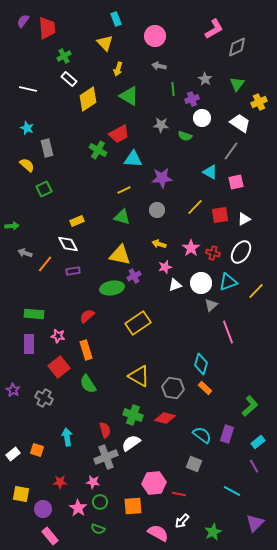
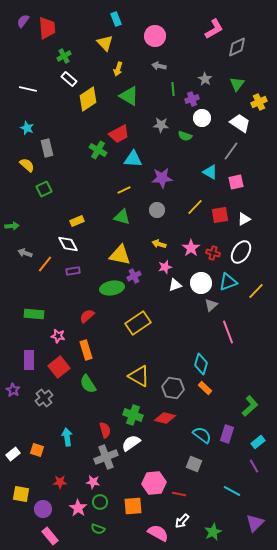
purple rectangle at (29, 344): moved 16 px down
gray cross at (44, 398): rotated 24 degrees clockwise
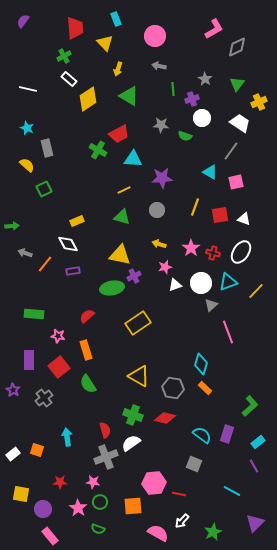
red trapezoid at (47, 28): moved 28 px right
yellow line at (195, 207): rotated 24 degrees counterclockwise
white triangle at (244, 219): rotated 48 degrees clockwise
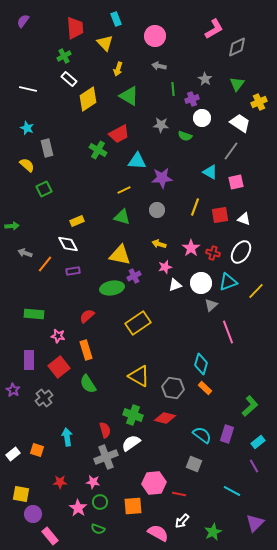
cyan triangle at (133, 159): moved 4 px right, 2 px down
purple circle at (43, 509): moved 10 px left, 5 px down
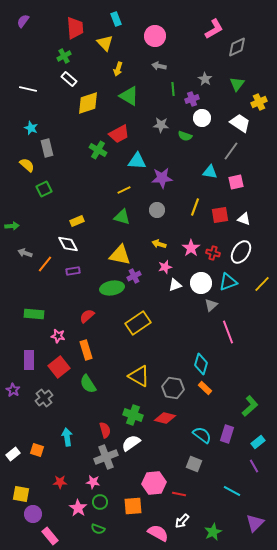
yellow diamond at (88, 99): moved 4 px down; rotated 15 degrees clockwise
cyan star at (27, 128): moved 4 px right
cyan triangle at (210, 172): rotated 21 degrees counterclockwise
yellow line at (256, 291): moved 6 px right, 7 px up
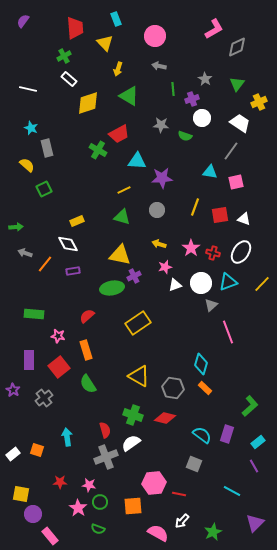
green arrow at (12, 226): moved 4 px right, 1 px down
pink star at (93, 482): moved 4 px left, 3 px down
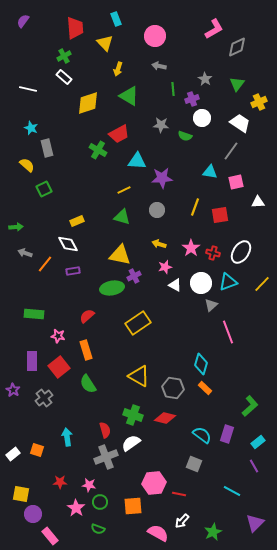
white rectangle at (69, 79): moved 5 px left, 2 px up
white triangle at (244, 219): moved 14 px right, 17 px up; rotated 24 degrees counterclockwise
white triangle at (175, 285): rotated 48 degrees clockwise
purple rectangle at (29, 360): moved 3 px right, 1 px down
pink star at (78, 508): moved 2 px left
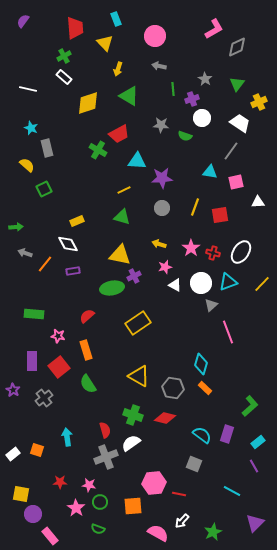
gray circle at (157, 210): moved 5 px right, 2 px up
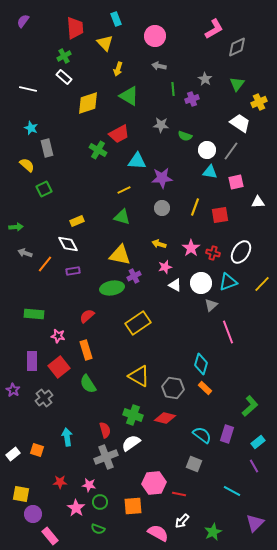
white circle at (202, 118): moved 5 px right, 32 px down
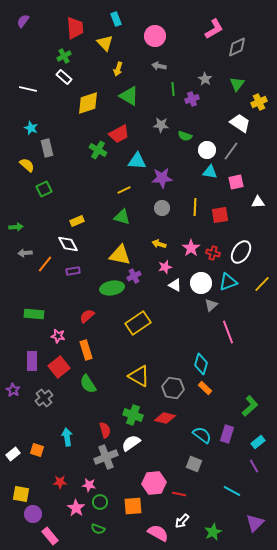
yellow line at (195, 207): rotated 18 degrees counterclockwise
gray arrow at (25, 253): rotated 24 degrees counterclockwise
